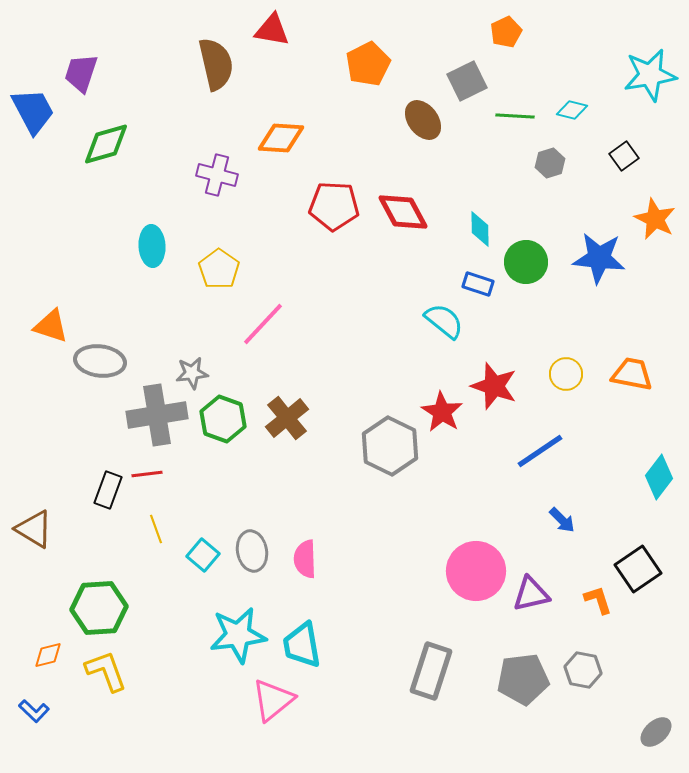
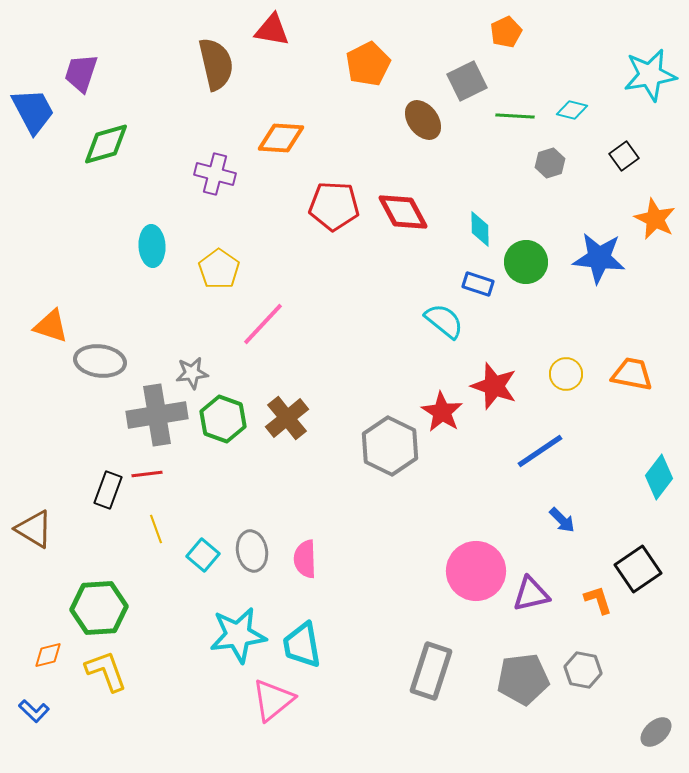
purple cross at (217, 175): moved 2 px left, 1 px up
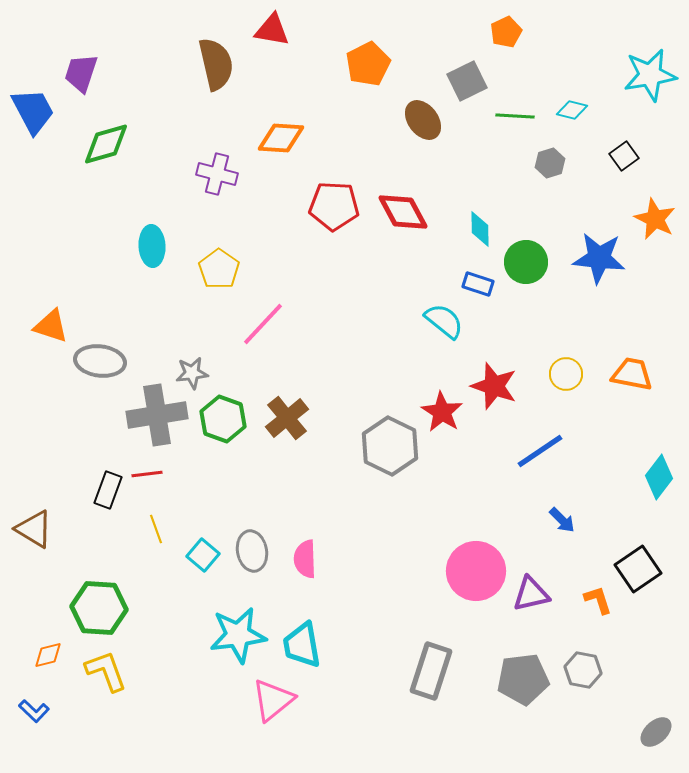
purple cross at (215, 174): moved 2 px right
green hexagon at (99, 608): rotated 8 degrees clockwise
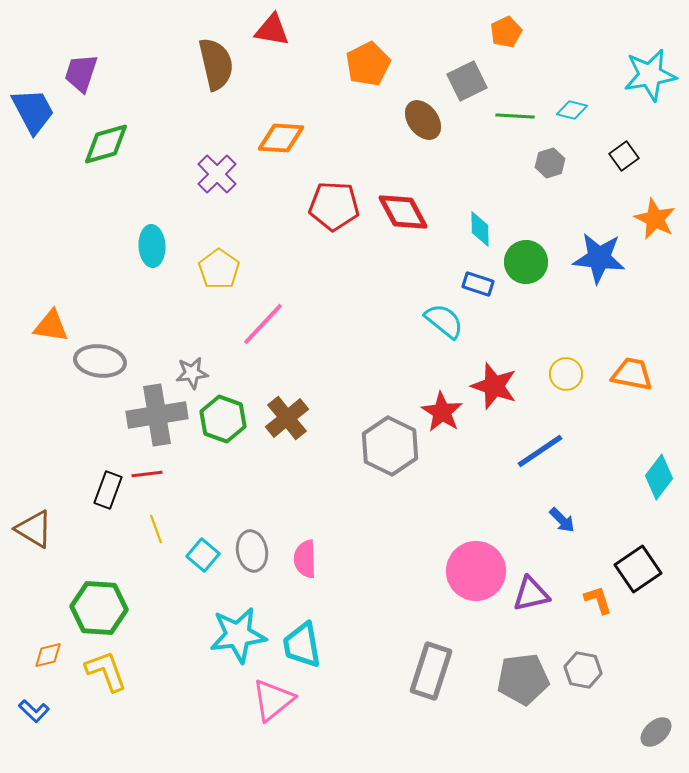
purple cross at (217, 174): rotated 30 degrees clockwise
orange triangle at (51, 326): rotated 9 degrees counterclockwise
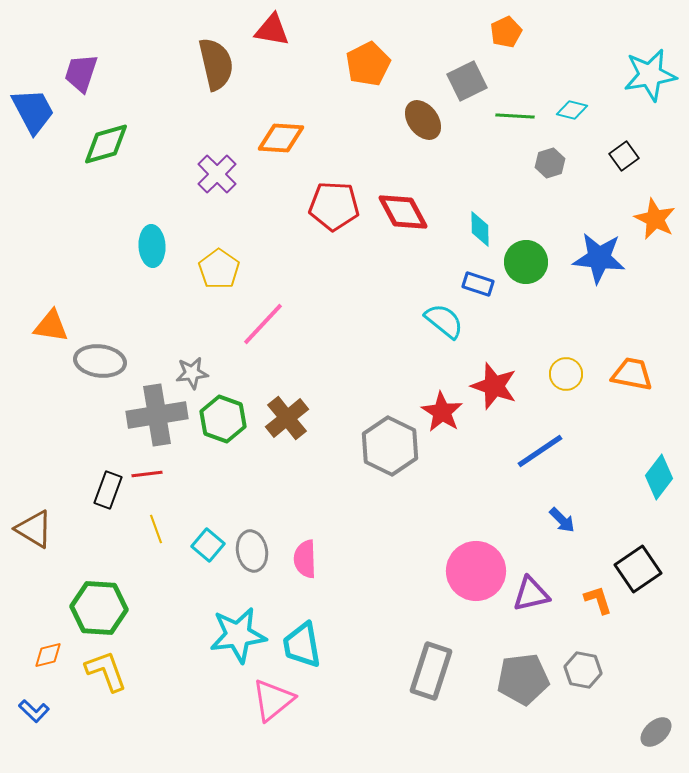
cyan square at (203, 555): moved 5 px right, 10 px up
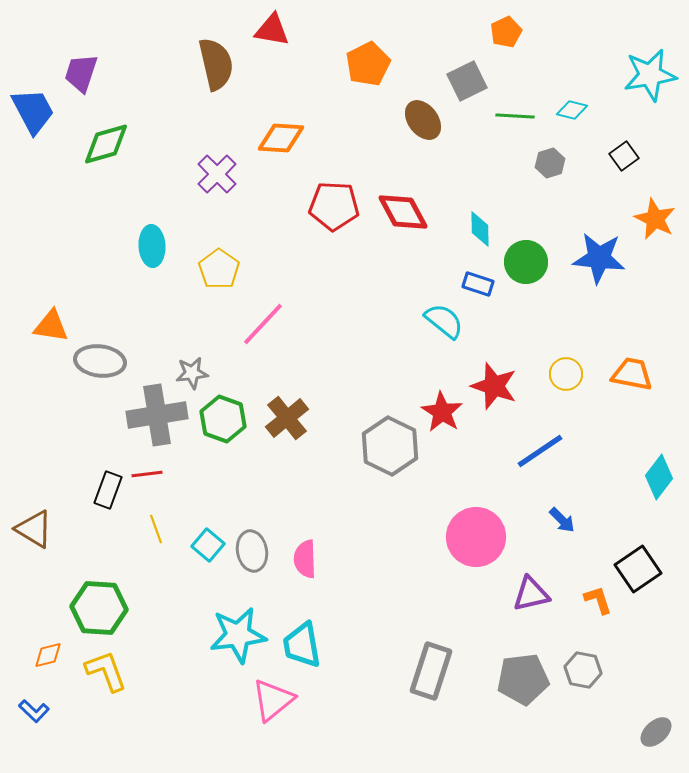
pink circle at (476, 571): moved 34 px up
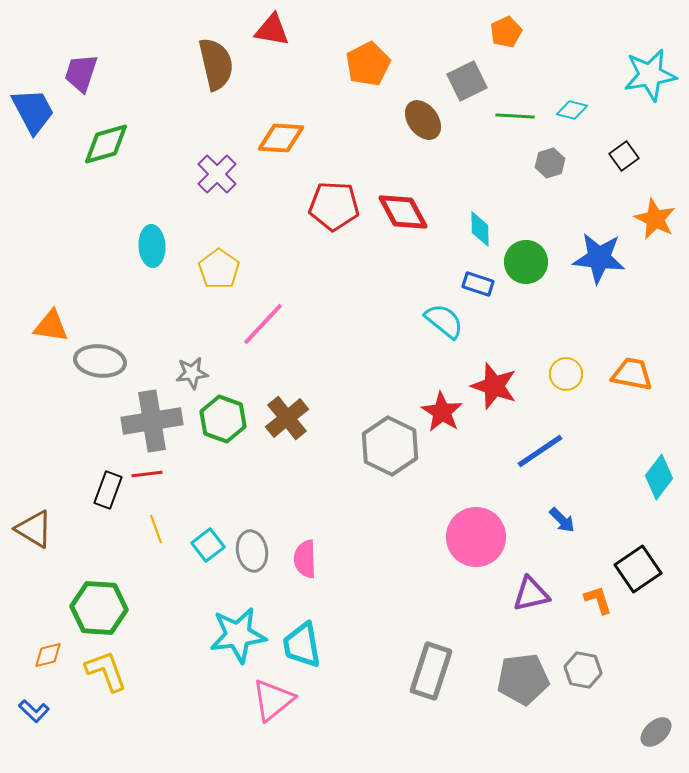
gray cross at (157, 415): moved 5 px left, 6 px down
cyan square at (208, 545): rotated 12 degrees clockwise
